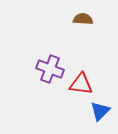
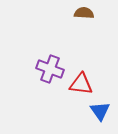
brown semicircle: moved 1 px right, 6 px up
blue triangle: rotated 20 degrees counterclockwise
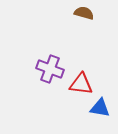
brown semicircle: rotated 12 degrees clockwise
blue triangle: moved 3 px up; rotated 45 degrees counterclockwise
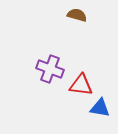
brown semicircle: moved 7 px left, 2 px down
red triangle: moved 1 px down
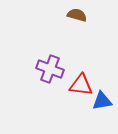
blue triangle: moved 2 px right, 7 px up; rotated 20 degrees counterclockwise
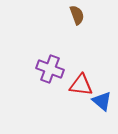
brown semicircle: rotated 54 degrees clockwise
blue triangle: rotated 50 degrees clockwise
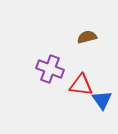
brown semicircle: moved 10 px right, 22 px down; rotated 84 degrees counterclockwise
blue triangle: moved 1 px up; rotated 15 degrees clockwise
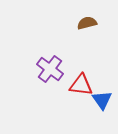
brown semicircle: moved 14 px up
purple cross: rotated 16 degrees clockwise
